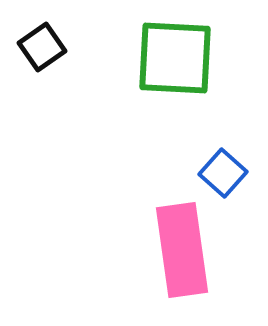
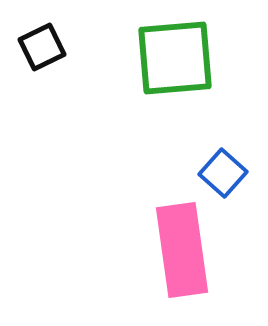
black square: rotated 9 degrees clockwise
green square: rotated 8 degrees counterclockwise
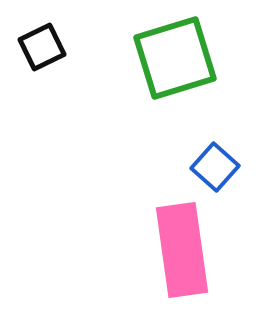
green square: rotated 12 degrees counterclockwise
blue square: moved 8 px left, 6 px up
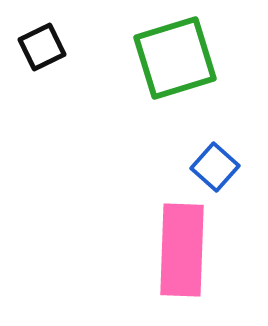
pink rectangle: rotated 10 degrees clockwise
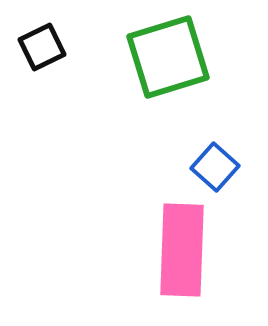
green square: moved 7 px left, 1 px up
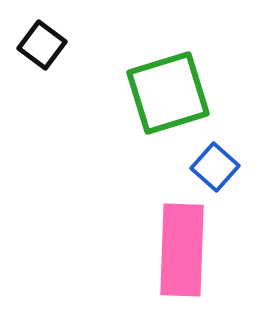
black square: moved 2 px up; rotated 27 degrees counterclockwise
green square: moved 36 px down
